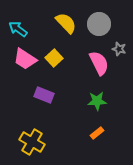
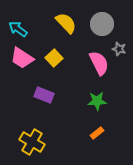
gray circle: moved 3 px right
pink trapezoid: moved 3 px left, 1 px up
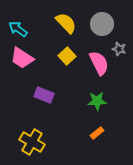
yellow square: moved 13 px right, 2 px up
